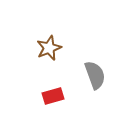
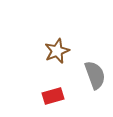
brown star: moved 8 px right, 3 px down
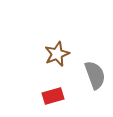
brown star: moved 3 px down
